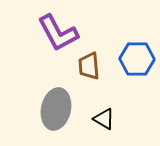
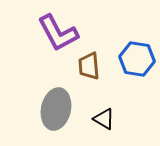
blue hexagon: rotated 8 degrees clockwise
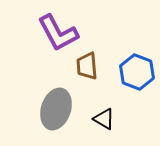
blue hexagon: moved 13 px down; rotated 12 degrees clockwise
brown trapezoid: moved 2 px left
gray ellipse: rotated 6 degrees clockwise
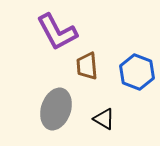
purple L-shape: moved 1 px left, 1 px up
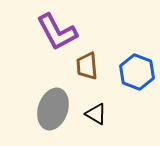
gray ellipse: moved 3 px left
black triangle: moved 8 px left, 5 px up
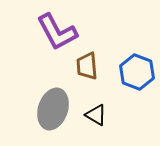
black triangle: moved 1 px down
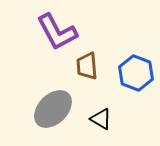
blue hexagon: moved 1 px left, 1 px down
gray ellipse: rotated 27 degrees clockwise
black triangle: moved 5 px right, 4 px down
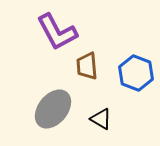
gray ellipse: rotated 6 degrees counterclockwise
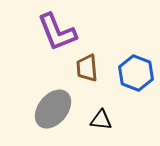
purple L-shape: rotated 6 degrees clockwise
brown trapezoid: moved 2 px down
black triangle: moved 1 px down; rotated 25 degrees counterclockwise
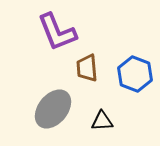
blue hexagon: moved 1 px left, 1 px down
black triangle: moved 1 px right, 1 px down; rotated 10 degrees counterclockwise
